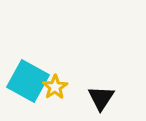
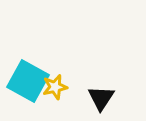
yellow star: rotated 20 degrees clockwise
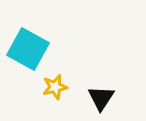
cyan square: moved 32 px up
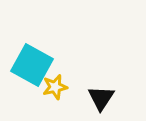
cyan square: moved 4 px right, 16 px down
